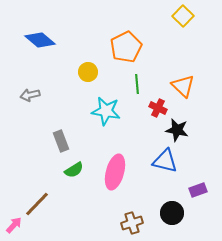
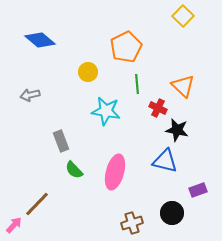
green semicircle: rotated 78 degrees clockwise
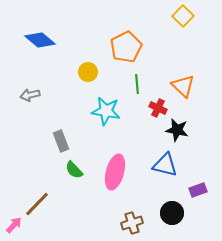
blue triangle: moved 4 px down
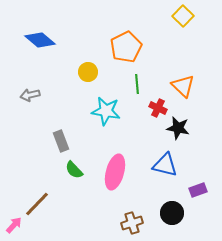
black star: moved 1 px right, 2 px up
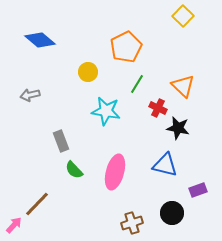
green line: rotated 36 degrees clockwise
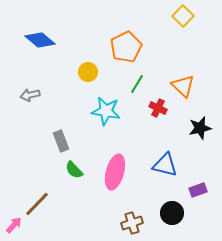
black star: moved 22 px right; rotated 25 degrees counterclockwise
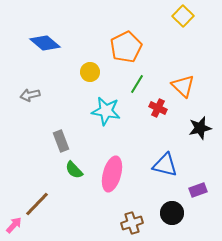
blue diamond: moved 5 px right, 3 px down
yellow circle: moved 2 px right
pink ellipse: moved 3 px left, 2 px down
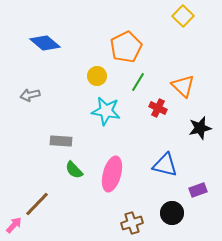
yellow circle: moved 7 px right, 4 px down
green line: moved 1 px right, 2 px up
gray rectangle: rotated 65 degrees counterclockwise
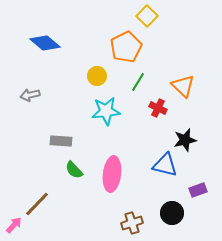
yellow square: moved 36 px left
cyan star: rotated 16 degrees counterclockwise
black star: moved 15 px left, 12 px down
pink ellipse: rotated 8 degrees counterclockwise
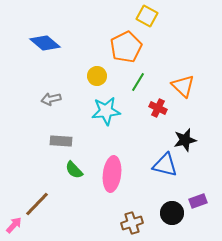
yellow square: rotated 15 degrees counterclockwise
gray arrow: moved 21 px right, 4 px down
purple rectangle: moved 11 px down
